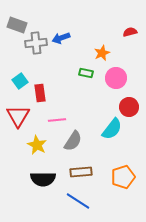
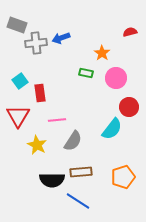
orange star: rotated 14 degrees counterclockwise
black semicircle: moved 9 px right, 1 px down
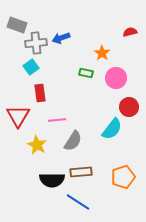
cyan square: moved 11 px right, 14 px up
blue line: moved 1 px down
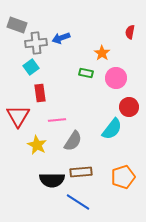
red semicircle: rotated 64 degrees counterclockwise
